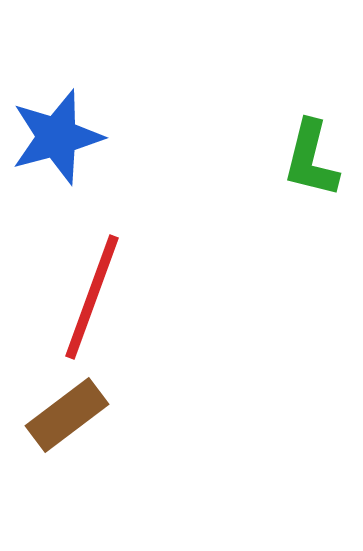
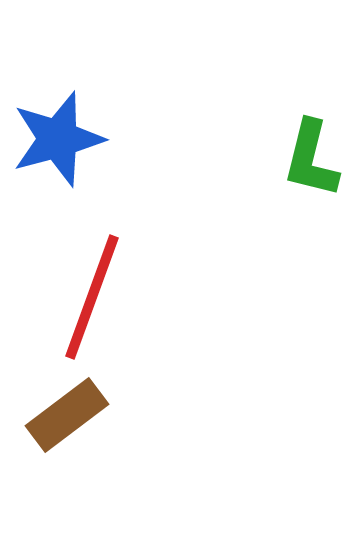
blue star: moved 1 px right, 2 px down
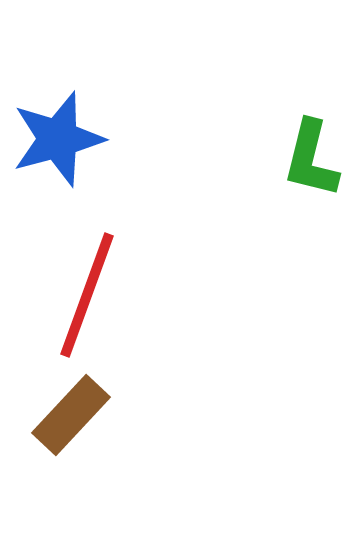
red line: moved 5 px left, 2 px up
brown rectangle: moved 4 px right; rotated 10 degrees counterclockwise
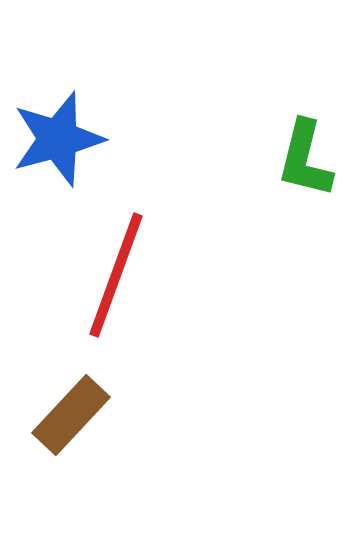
green L-shape: moved 6 px left
red line: moved 29 px right, 20 px up
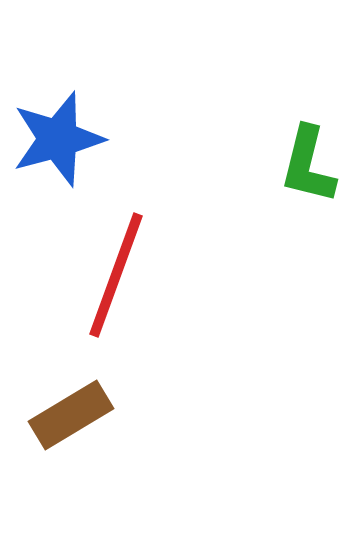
green L-shape: moved 3 px right, 6 px down
brown rectangle: rotated 16 degrees clockwise
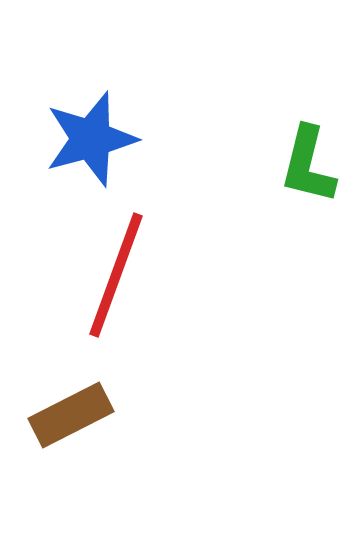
blue star: moved 33 px right
brown rectangle: rotated 4 degrees clockwise
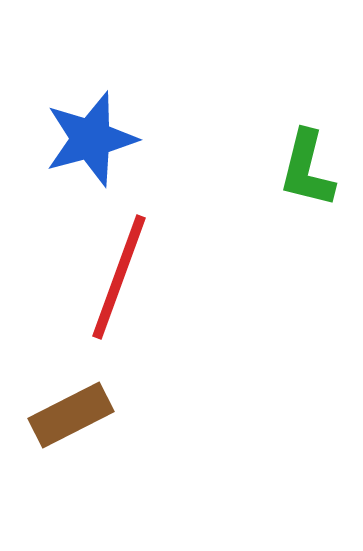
green L-shape: moved 1 px left, 4 px down
red line: moved 3 px right, 2 px down
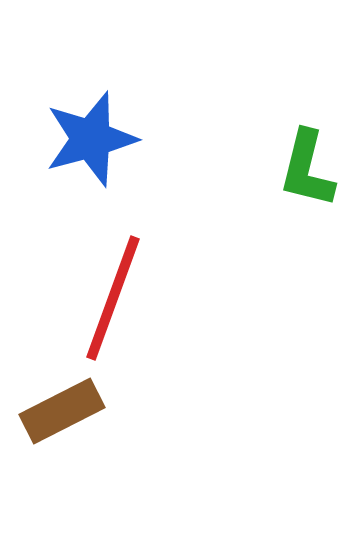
red line: moved 6 px left, 21 px down
brown rectangle: moved 9 px left, 4 px up
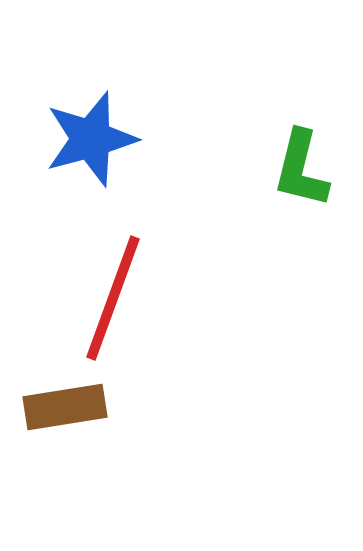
green L-shape: moved 6 px left
brown rectangle: moved 3 px right, 4 px up; rotated 18 degrees clockwise
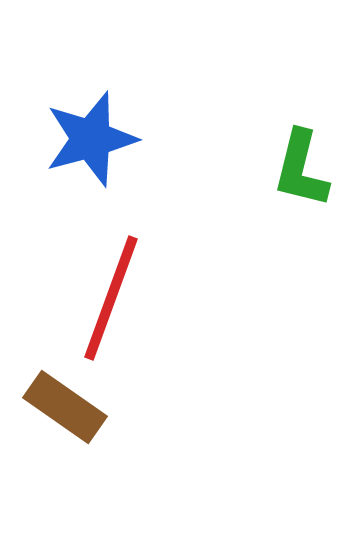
red line: moved 2 px left
brown rectangle: rotated 44 degrees clockwise
